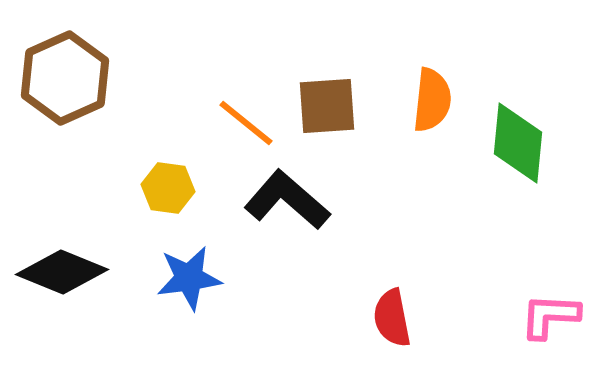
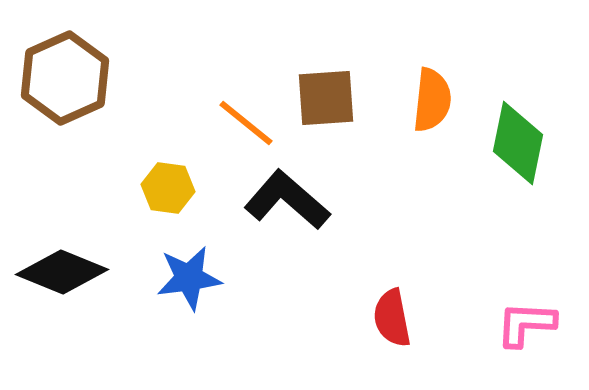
brown square: moved 1 px left, 8 px up
green diamond: rotated 6 degrees clockwise
pink L-shape: moved 24 px left, 8 px down
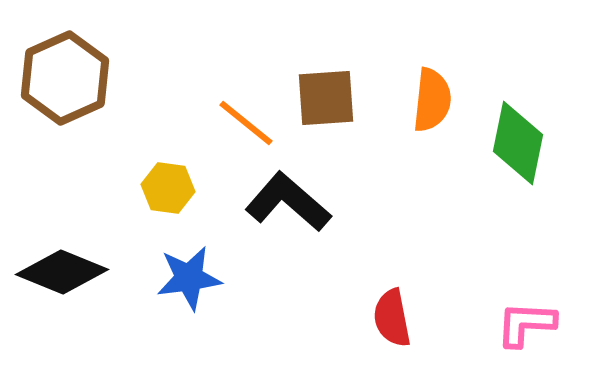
black L-shape: moved 1 px right, 2 px down
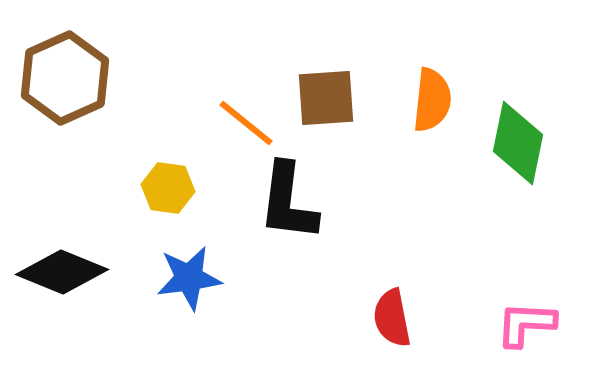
black L-shape: rotated 124 degrees counterclockwise
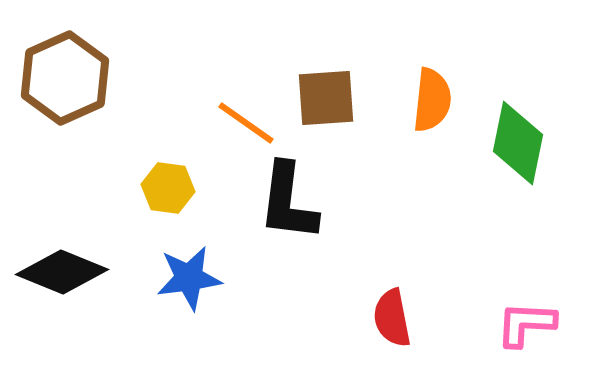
orange line: rotated 4 degrees counterclockwise
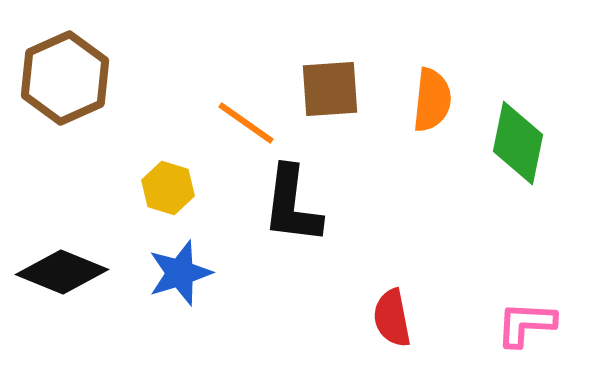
brown square: moved 4 px right, 9 px up
yellow hexagon: rotated 9 degrees clockwise
black L-shape: moved 4 px right, 3 px down
blue star: moved 9 px left, 5 px up; rotated 10 degrees counterclockwise
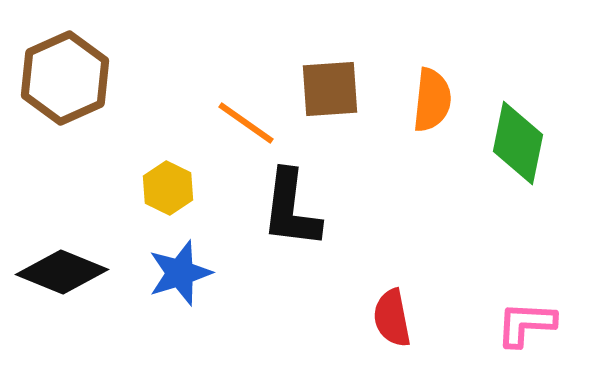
yellow hexagon: rotated 9 degrees clockwise
black L-shape: moved 1 px left, 4 px down
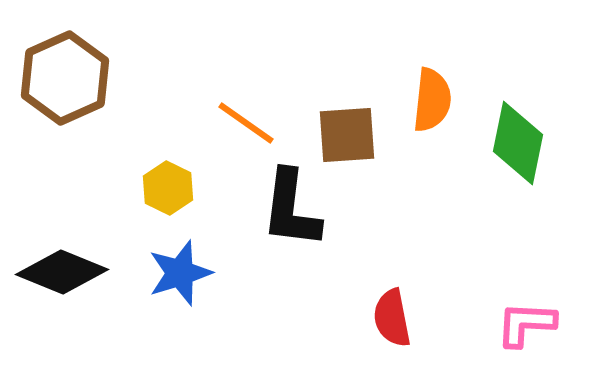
brown square: moved 17 px right, 46 px down
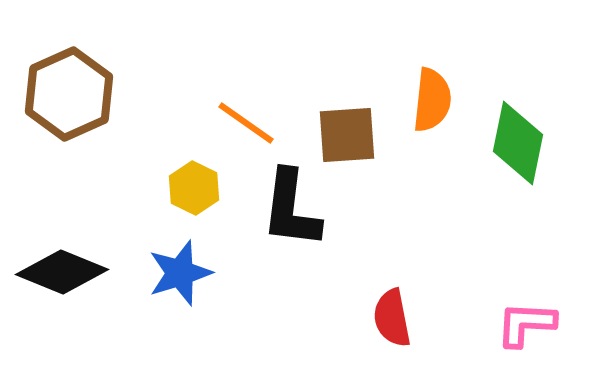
brown hexagon: moved 4 px right, 16 px down
yellow hexagon: moved 26 px right
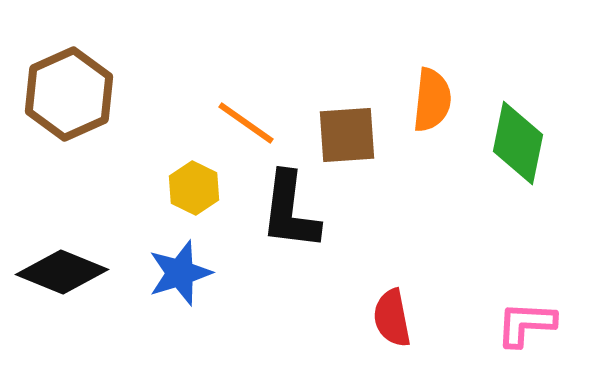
black L-shape: moved 1 px left, 2 px down
